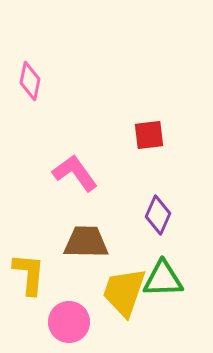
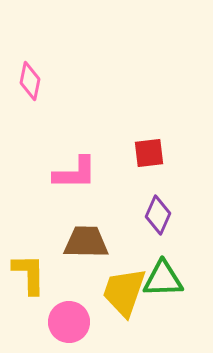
red square: moved 18 px down
pink L-shape: rotated 126 degrees clockwise
yellow L-shape: rotated 6 degrees counterclockwise
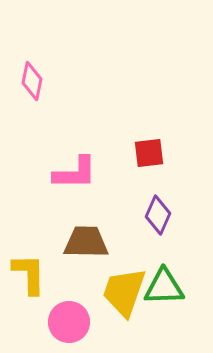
pink diamond: moved 2 px right
green triangle: moved 1 px right, 8 px down
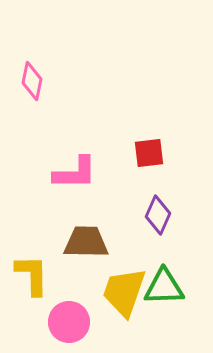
yellow L-shape: moved 3 px right, 1 px down
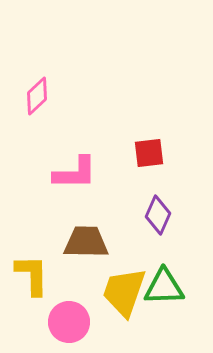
pink diamond: moved 5 px right, 15 px down; rotated 36 degrees clockwise
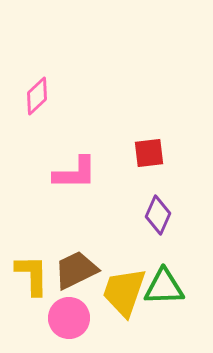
brown trapezoid: moved 10 px left, 28 px down; rotated 27 degrees counterclockwise
pink circle: moved 4 px up
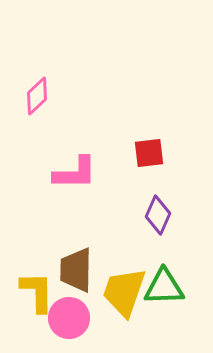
brown trapezoid: rotated 63 degrees counterclockwise
yellow L-shape: moved 5 px right, 17 px down
